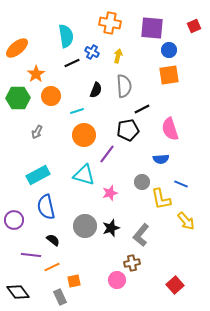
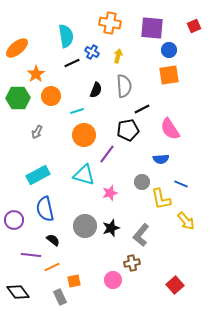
pink semicircle at (170, 129): rotated 15 degrees counterclockwise
blue semicircle at (46, 207): moved 1 px left, 2 px down
pink circle at (117, 280): moved 4 px left
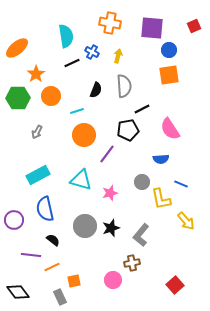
cyan triangle at (84, 175): moved 3 px left, 5 px down
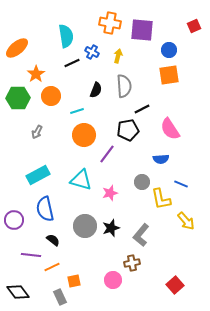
purple square at (152, 28): moved 10 px left, 2 px down
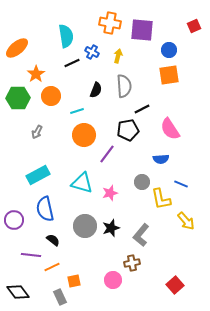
cyan triangle at (81, 180): moved 1 px right, 3 px down
